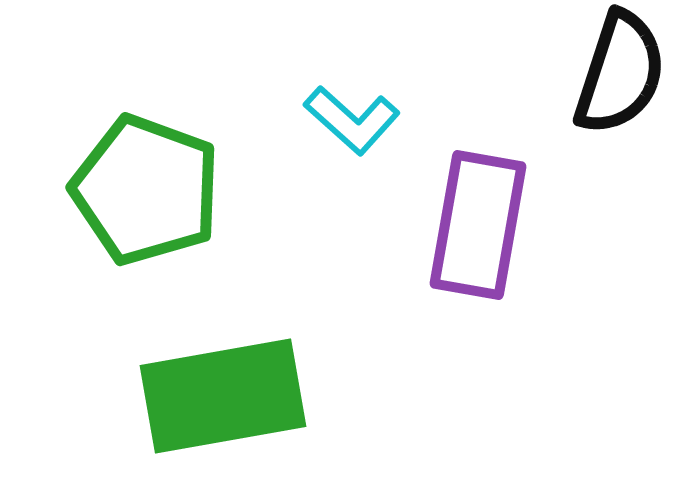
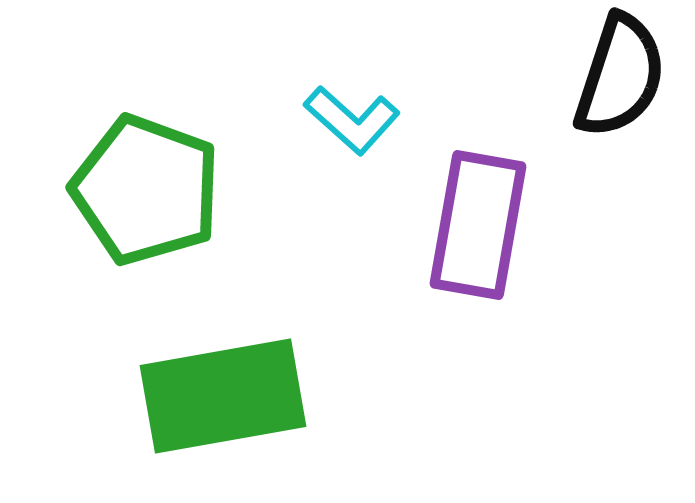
black semicircle: moved 3 px down
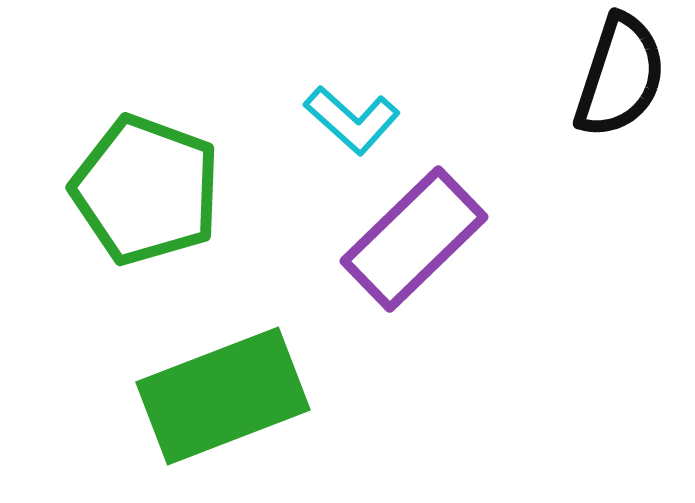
purple rectangle: moved 64 px left, 14 px down; rotated 36 degrees clockwise
green rectangle: rotated 11 degrees counterclockwise
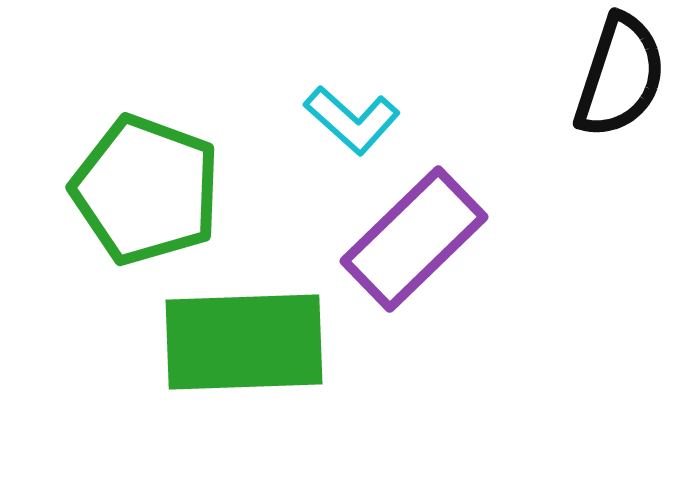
green rectangle: moved 21 px right, 54 px up; rotated 19 degrees clockwise
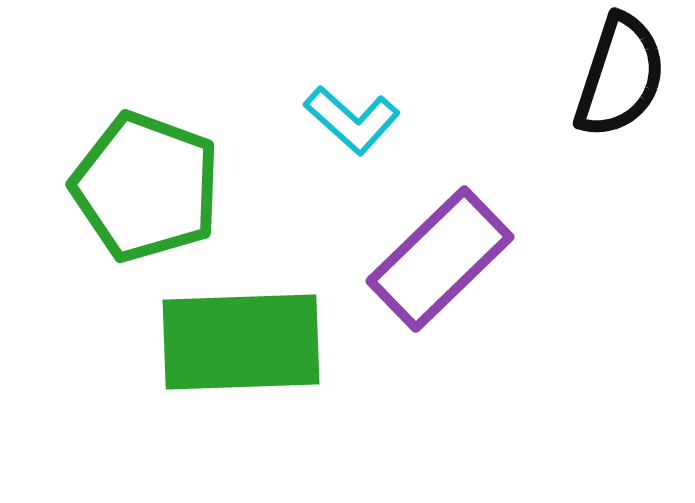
green pentagon: moved 3 px up
purple rectangle: moved 26 px right, 20 px down
green rectangle: moved 3 px left
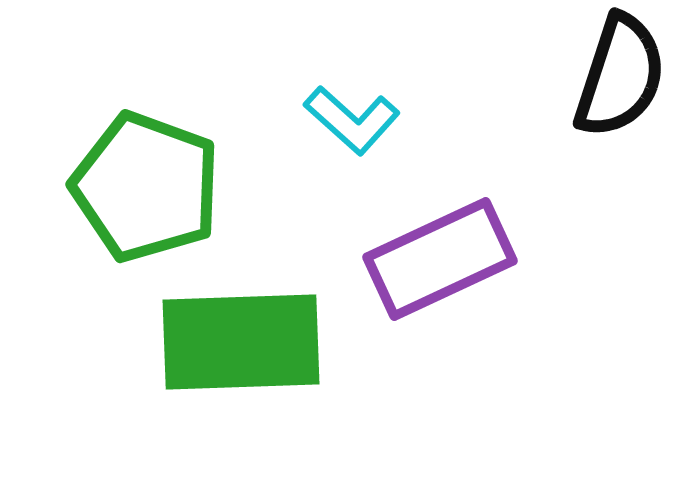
purple rectangle: rotated 19 degrees clockwise
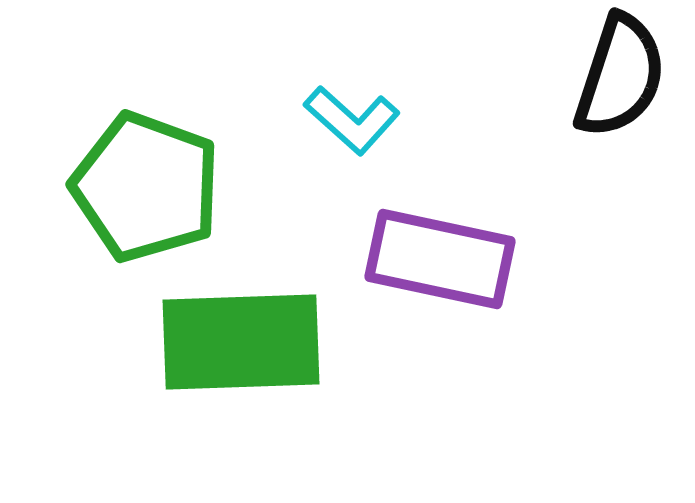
purple rectangle: rotated 37 degrees clockwise
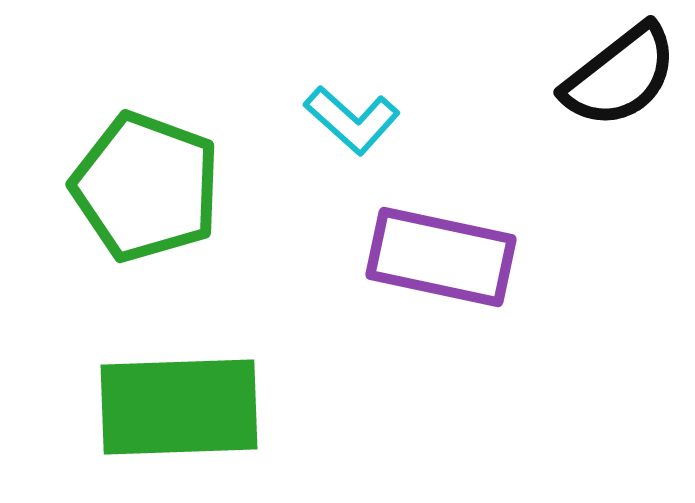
black semicircle: rotated 34 degrees clockwise
purple rectangle: moved 1 px right, 2 px up
green rectangle: moved 62 px left, 65 px down
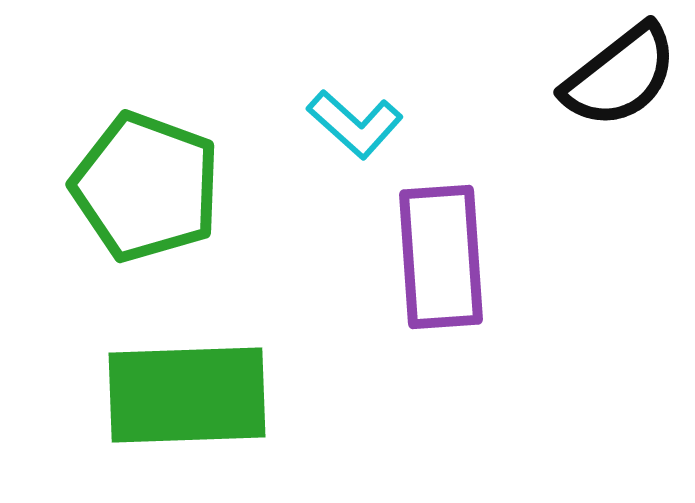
cyan L-shape: moved 3 px right, 4 px down
purple rectangle: rotated 74 degrees clockwise
green rectangle: moved 8 px right, 12 px up
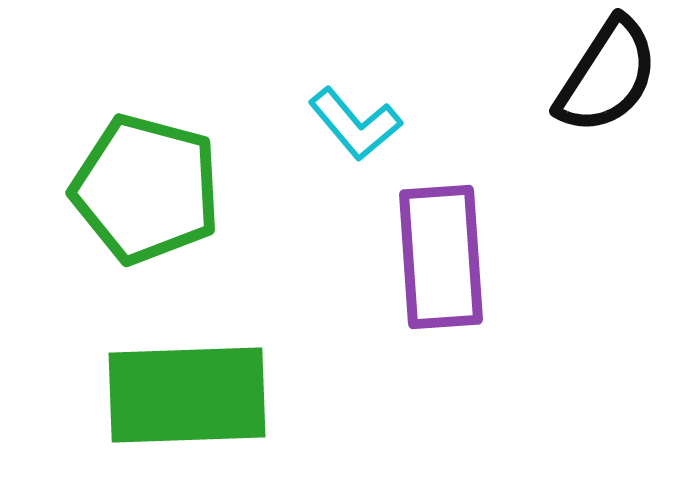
black semicircle: moved 13 px left; rotated 19 degrees counterclockwise
cyan L-shape: rotated 8 degrees clockwise
green pentagon: moved 2 px down; rotated 5 degrees counterclockwise
